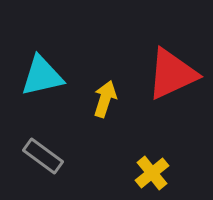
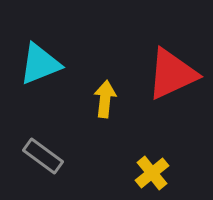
cyan triangle: moved 2 px left, 12 px up; rotated 9 degrees counterclockwise
yellow arrow: rotated 12 degrees counterclockwise
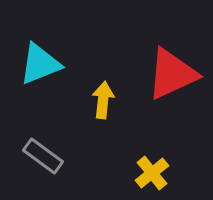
yellow arrow: moved 2 px left, 1 px down
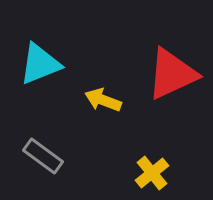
yellow arrow: rotated 75 degrees counterclockwise
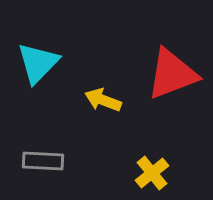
cyan triangle: moved 2 px left, 1 px up; rotated 24 degrees counterclockwise
red triangle: rotated 4 degrees clockwise
gray rectangle: moved 5 px down; rotated 33 degrees counterclockwise
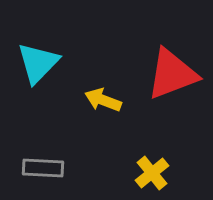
gray rectangle: moved 7 px down
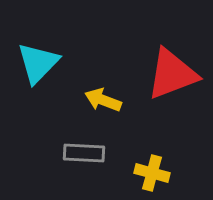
gray rectangle: moved 41 px right, 15 px up
yellow cross: rotated 36 degrees counterclockwise
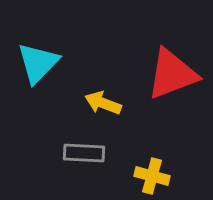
yellow arrow: moved 3 px down
yellow cross: moved 3 px down
